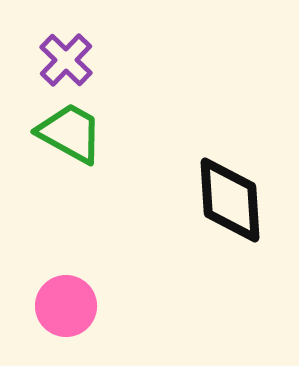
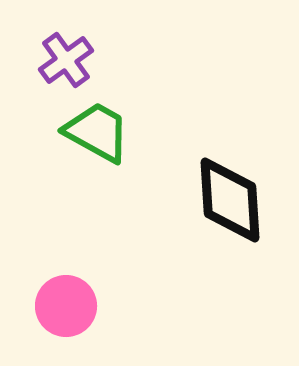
purple cross: rotated 10 degrees clockwise
green trapezoid: moved 27 px right, 1 px up
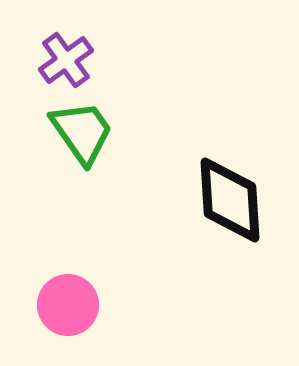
green trapezoid: moved 15 px left; rotated 26 degrees clockwise
pink circle: moved 2 px right, 1 px up
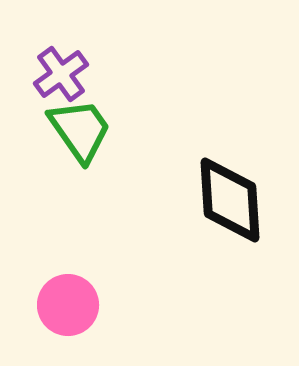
purple cross: moved 5 px left, 14 px down
green trapezoid: moved 2 px left, 2 px up
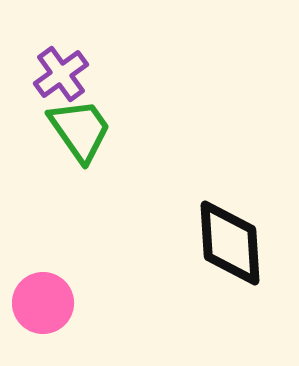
black diamond: moved 43 px down
pink circle: moved 25 px left, 2 px up
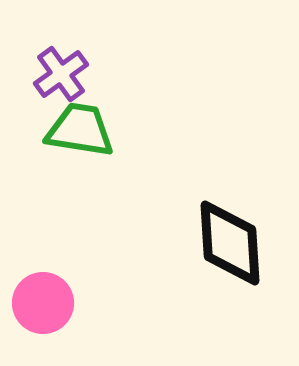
green trapezoid: rotated 46 degrees counterclockwise
